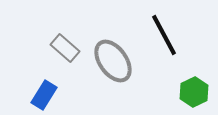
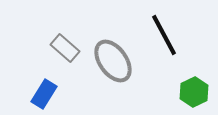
blue rectangle: moved 1 px up
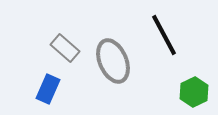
gray ellipse: rotated 12 degrees clockwise
blue rectangle: moved 4 px right, 5 px up; rotated 8 degrees counterclockwise
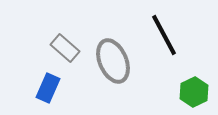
blue rectangle: moved 1 px up
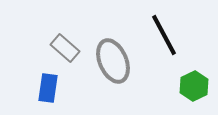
blue rectangle: rotated 16 degrees counterclockwise
green hexagon: moved 6 px up
